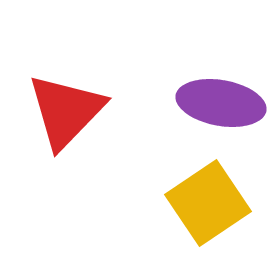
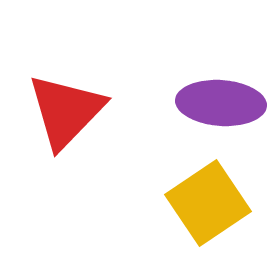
purple ellipse: rotated 6 degrees counterclockwise
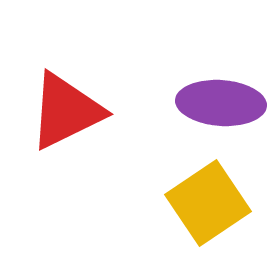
red triangle: rotated 20 degrees clockwise
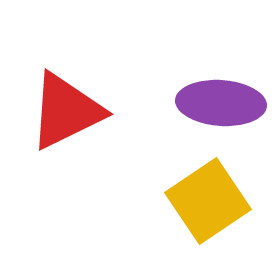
yellow square: moved 2 px up
